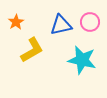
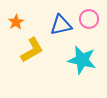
pink circle: moved 1 px left, 3 px up
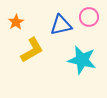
pink circle: moved 2 px up
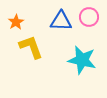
blue triangle: moved 4 px up; rotated 15 degrees clockwise
yellow L-shape: moved 1 px left, 3 px up; rotated 80 degrees counterclockwise
